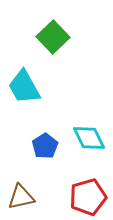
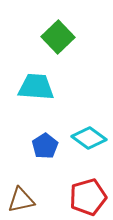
green square: moved 5 px right
cyan trapezoid: moved 12 px right; rotated 123 degrees clockwise
cyan diamond: rotated 28 degrees counterclockwise
brown triangle: moved 3 px down
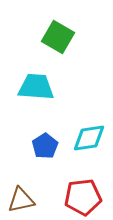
green square: rotated 16 degrees counterclockwise
cyan diamond: rotated 44 degrees counterclockwise
red pentagon: moved 5 px left; rotated 9 degrees clockwise
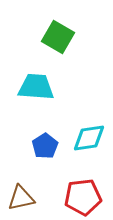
brown triangle: moved 2 px up
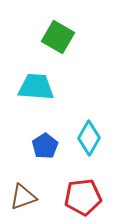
cyan diamond: rotated 52 degrees counterclockwise
brown triangle: moved 2 px right, 1 px up; rotated 8 degrees counterclockwise
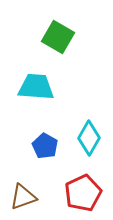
blue pentagon: rotated 10 degrees counterclockwise
red pentagon: moved 4 px up; rotated 18 degrees counterclockwise
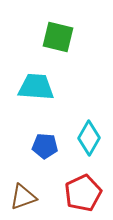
green square: rotated 16 degrees counterclockwise
blue pentagon: rotated 25 degrees counterclockwise
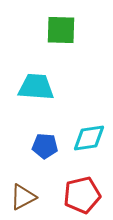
green square: moved 3 px right, 7 px up; rotated 12 degrees counterclockwise
cyan diamond: rotated 52 degrees clockwise
red pentagon: moved 1 px left, 2 px down; rotated 12 degrees clockwise
brown triangle: rotated 8 degrees counterclockwise
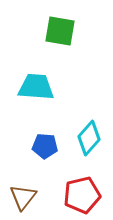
green square: moved 1 px left, 1 px down; rotated 8 degrees clockwise
cyan diamond: rotated 40 degrees counterclockwise
brown triangle: rotated 24 degrees counterclockwise
